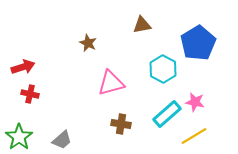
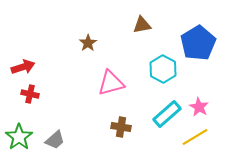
brown star: rotated 12 degrees clockwise
pink star: moved 4 px right, 5 px down; rotated 18 degrees clockwise
brown cross: moved 3 px down
yellow line: moved 1 px right, 1 px down
gray trapezoid: moved 7 px left
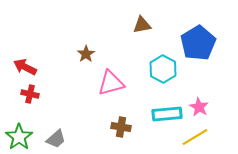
brown star: moved 2 px left, 11 px down
red arrow: moved 2 px right; rotated 135 degrees counterclockwise
cyan rectangle: rotated 36 degrees clockwise
gray trapezoid: moved 1 px right, 1 px up
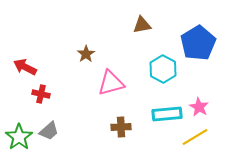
red cross: moved 11 px right
brown cross: rotated 12 degrees counterclockwise
gray trapezoid: moved 7 px left, 8 px up
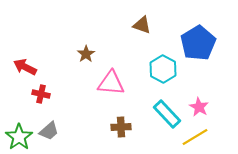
brown triangle: rotated 30 degrees clockwise
pink triangle: rotated 20 degrees clockwise
cyan rectangle: rotated 52 degrees clockwise
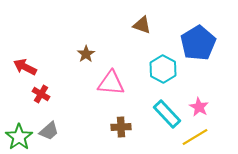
red cross: rotated 18 degrees clockwise
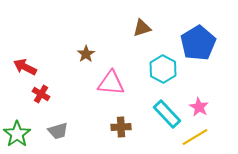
brown triangle: moved 3 px down; rotated 36 degrees counterclockwise
gray trapezoid: moved 9 px right; rotated 25 degrees clockwise
green star: moved 2 px left, 3 px up
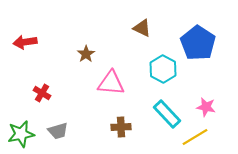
brown triangle: rotated 42 degrees clockwise
blue pentagon: rotated 8 degrees counterclockwise
red arrow: moved 25 px up; rotated 35 degrees counterclockwise
red cross: moved 1 px right, 1 px up
pink star: moved 7 px right; rotated 18 degrees counterclockwise
green star: moved 4 px right; rotated 24 degrees clockwise
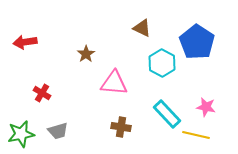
blue pentagon: moved 1 px left, 1 px up
cyan hexagon: moved 1 px left, 6 px up
pink triangle: moved 3 px right
brown cross: rotated 12 degrees clockwise
yellow line: moved 1 px right, 2 px up; rotated 44 degrees clockwise
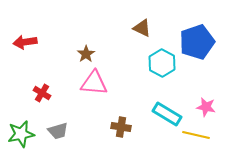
blue pentagon: rotated 20 degrees clockwise
pink triangle: moved 20 px left
cyan rectangle: rotated 16 degrees counterclockwise
